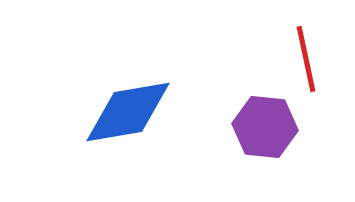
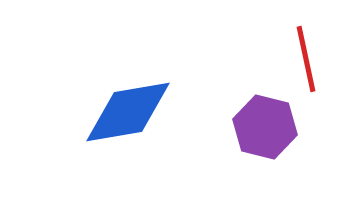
purple hexagon: rotated 8 degrees clockwise
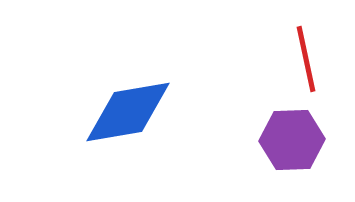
purple hexagon: moved 27 px right, 13 px down; rotated 16 degrees counterclockwise
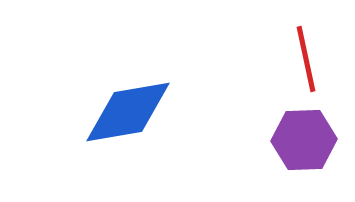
purple hexagon: moved 12 px right
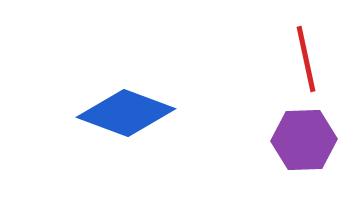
blue diamond: moved 2 px left, 1 px down; rotated 30 degrees clockwise
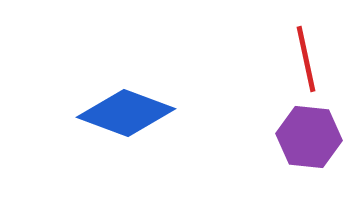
purple hexagon: moved 5 px right, 3 px up; rotated 8 degrees clockwise
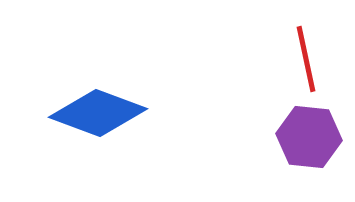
blue diamond: moved 28 px left
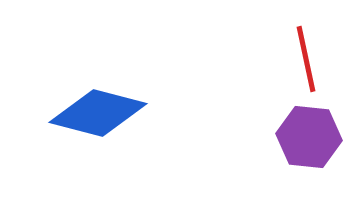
blue diamond: rotated 6 degrees counterclockwise
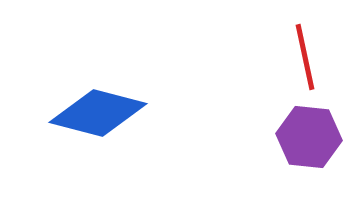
red line: moved 1 px left, 2 px up
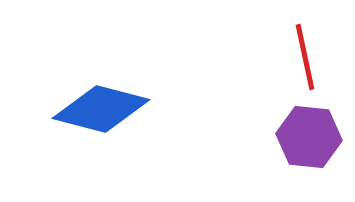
blue diamond: moved 3 px right, 4 px up
